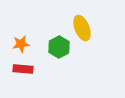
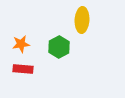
yellow ellipse: moved 8 px up; rotated 25 degrees clockwise
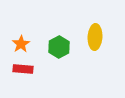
yellow ellipse: moved 13 px right, 17 px down
orange star: rotated 24 degrees counterclockwise
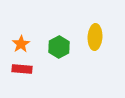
red rectangle: moved 1 px left
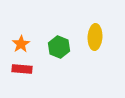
green hexagon: rotated 10 degrees counterclockwise
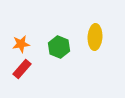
orange star: rotated 24 degrees clockwise
red rectangle: rotated 54 degrees counterclockwise
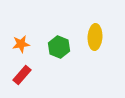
red rectangle: moved 6 px down
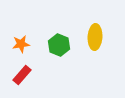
green hexagon: moved 2 px up
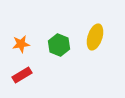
yellow ellipse: rotated 15 degrees clockwise
red rectangle: rotated 18 degrees clockwise
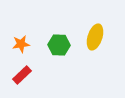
green hexagon: rotated 20 degrees counterclockwise
red rectangle: rotated 12 degrees counterclockwise
